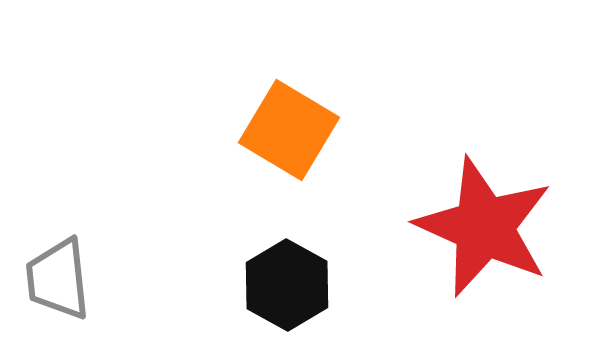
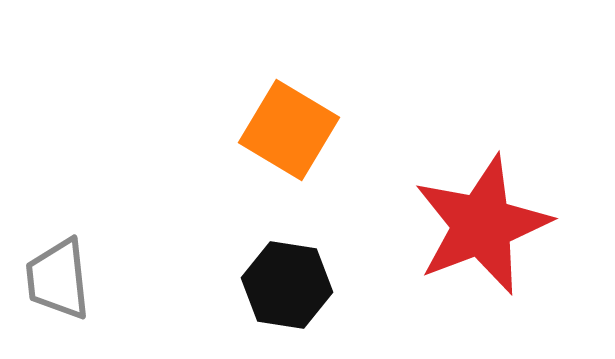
red star: moved 2 px left, 2 px up; rotated 27 degrees clockwise
black hexagon: rotated 20 degrees counterclockwise
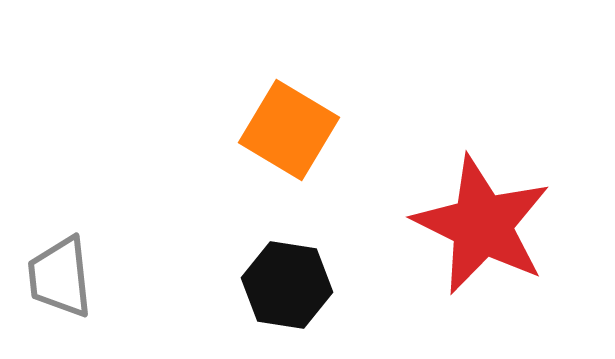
red star: rotated 25 degrees counterclockwise
gray trapezoid: moved 2 px right, 2 px up
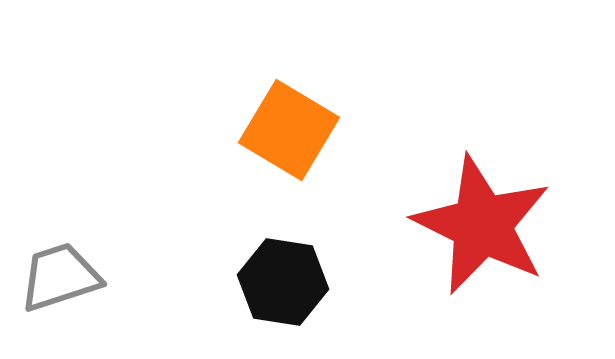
gray trapezoid: rotated 78 degrees clockwise
black hexagon: moved 4 px left, 3 px up
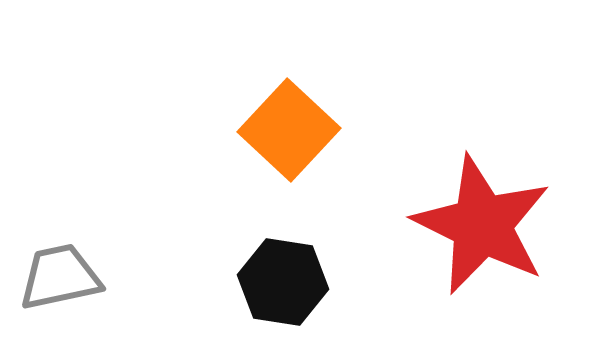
orange square: rotated 12 degrees clockwise
gray trapezoid: rotated 6 degrees clockwise
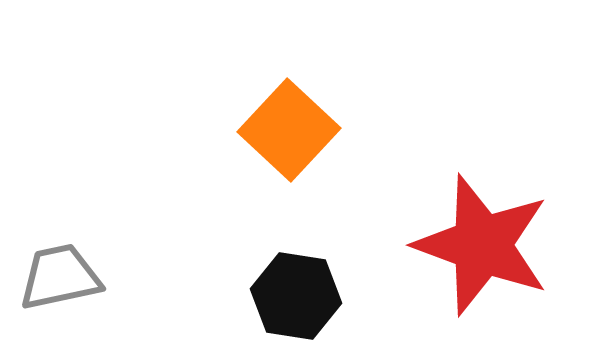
red star: moved 20 px down; rotated 6 degrees counterclockwise
black hexagon: moved 13 px right, 14 px down
